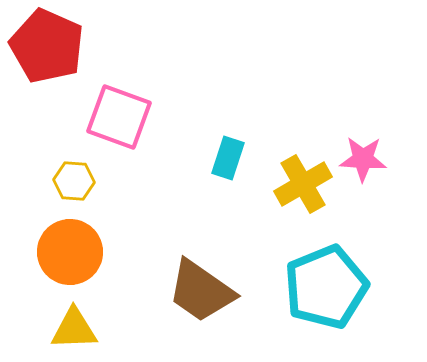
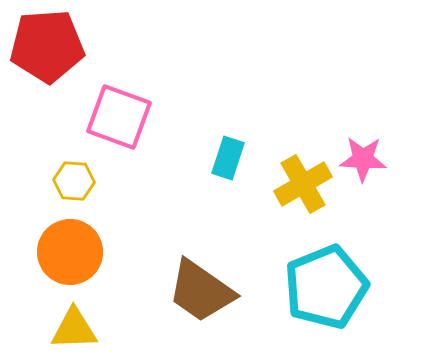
red pentagon: rotated 28 degrees counterclockwise
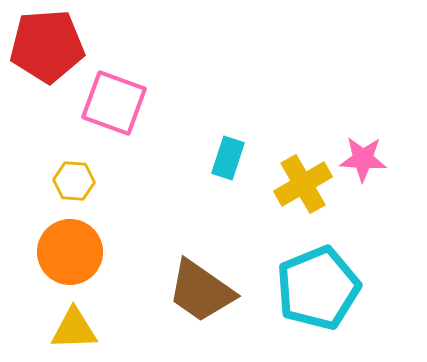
pink square: moved 5 px left, 14 px up
cyan pentagon: moved 8 px left, 1 px down
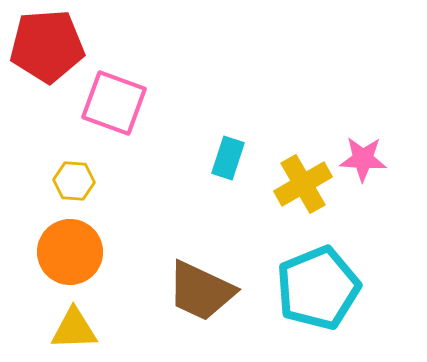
brown trapezoid: rotated 10 degrees counterclockwise
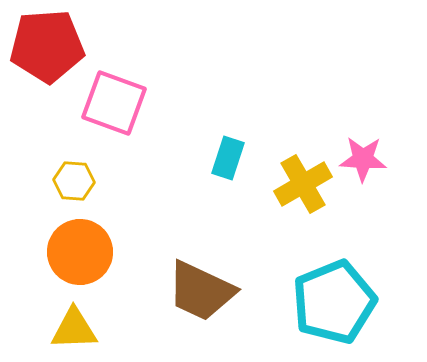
orange circle: moved 10 px right
cyan pentagon: moved 16 px right, 14 px down
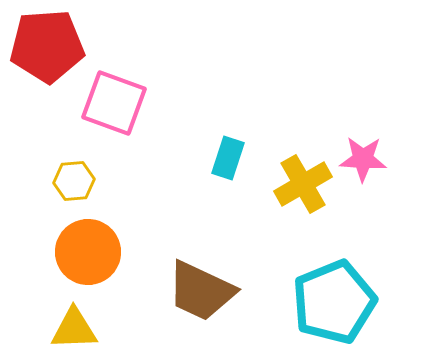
yellow hexagon: rotated 9 degrees counterclockwise
orange circle: moved 8 px right
